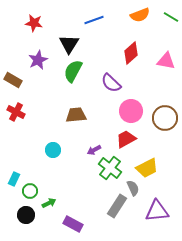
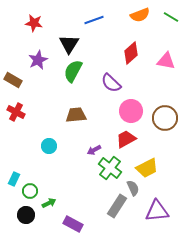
cyan circle: moved 4 px left, 4 px up
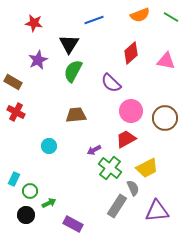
brown rectangle: moved 2 px down
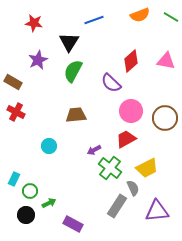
black triangle: moved 2 px up
red diamond: moved 8 px down
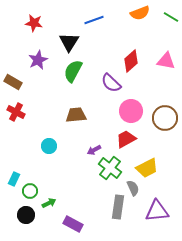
orange semicircle: moved 2 px up
gray rectangle: moved 1 px right, 1 px down; rotated 25 degrees counterclockwise
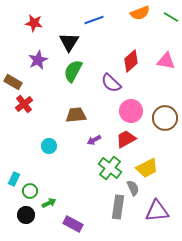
red cross: moved 8 px right, 8 px up; rotated 24 degrees clockwise
purple arrow: moved 10 px up
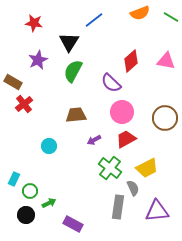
blue line: rotated 18 degrees counterclockwise
pink circle: moved 9 px left, 1 px down
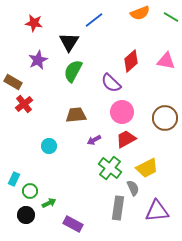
gray rectangle: moved 1 px down
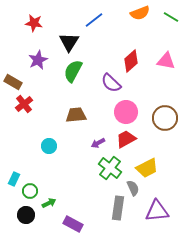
pink circle: moved 4 px right
purple arrow: moved 4 px right, 3 px down
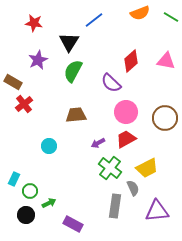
gray rectangle: moved 3 px left, 2 px up
